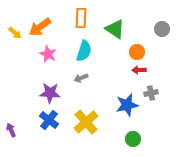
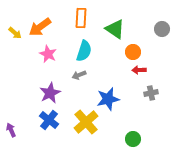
orange circle: moved 4 px left
gray arrow: moved 2 px left, 3 px up
purple star: rotated 30 degrees counterclockwise
blue star: moved 19 px left, 6 px up
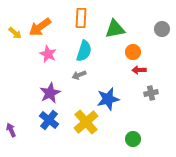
green triangle: rotated 45 degrees counterclockwise
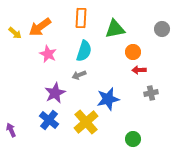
purple star: moved 5 px right
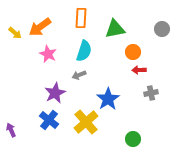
blue star: rotated 20 degrees counterclockwise
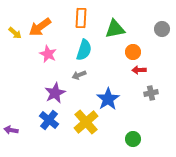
cyan semicircle: moved 1 px up
purple arrow: rotated 56 degrees counterclockwise
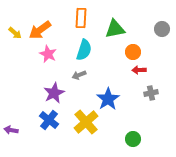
orange arrow: moved 3 px down
purple star: moved 1 px left
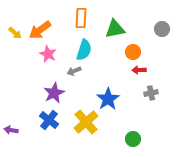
gray arrow: moved 5 px left, 4 px up
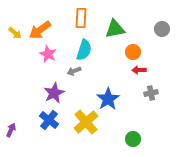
purple arrow: rotated 104 degrees clockwise
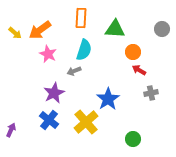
green triangle: rotated 15 degrees clockwise
red arrow: rotated 32 degrees clockwise
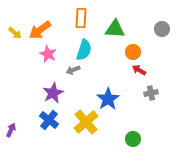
gray arrow: moved 1 px left, 1 px up
purple star: moved 1 px left
